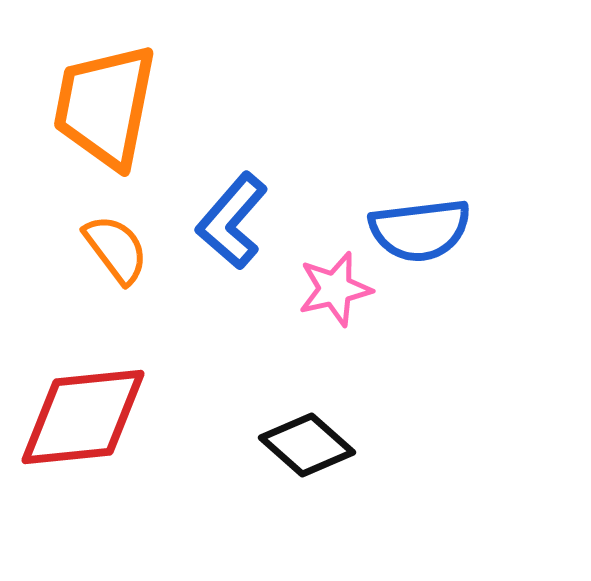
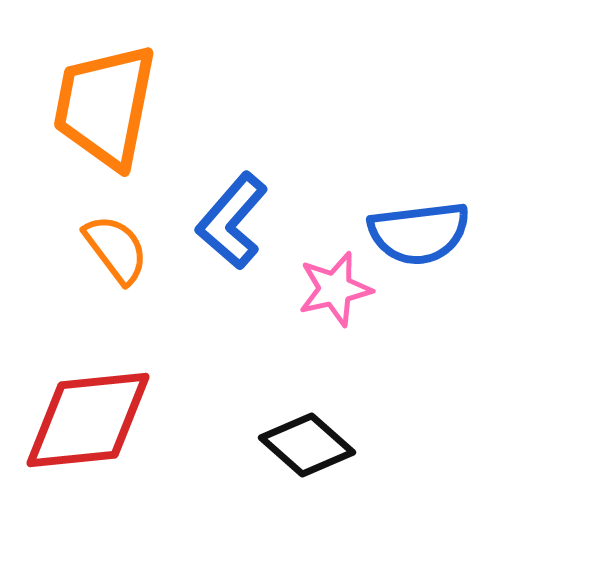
blue semicircle: moved 1 px left, 3 px down
red diamond: moved 5 px right, 3 px down
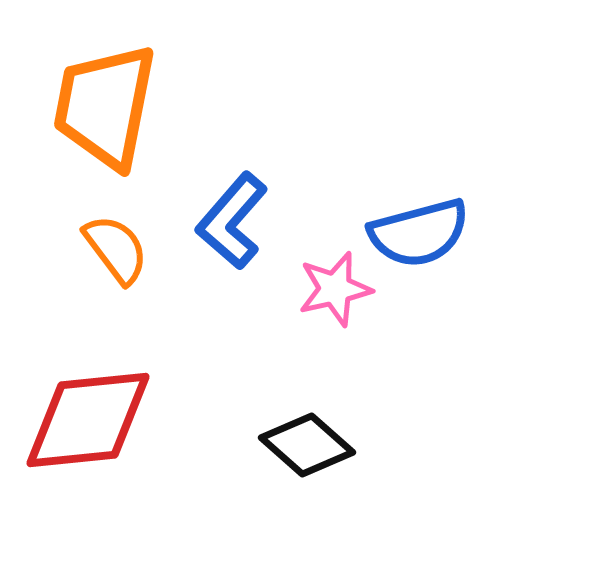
blue semicircle: rotated 8 degrees counterclockwise
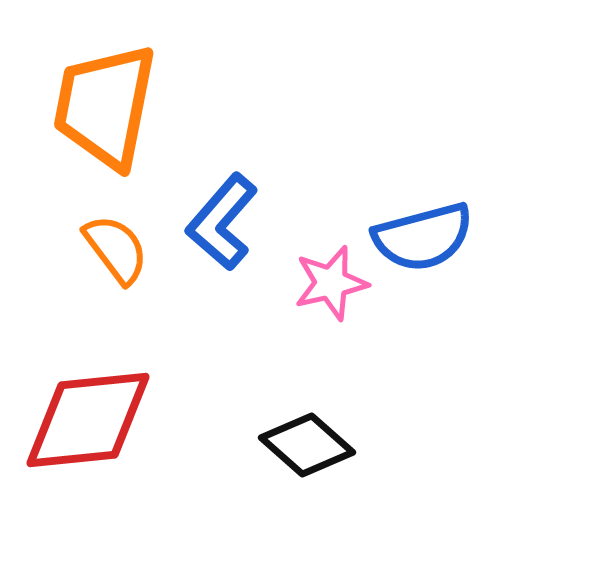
blue L-shape: moved 10 px left, 1 px down
blue semicircle: moved 4 px right, 4 px down
pink star: moved 4 px left, 6 px up
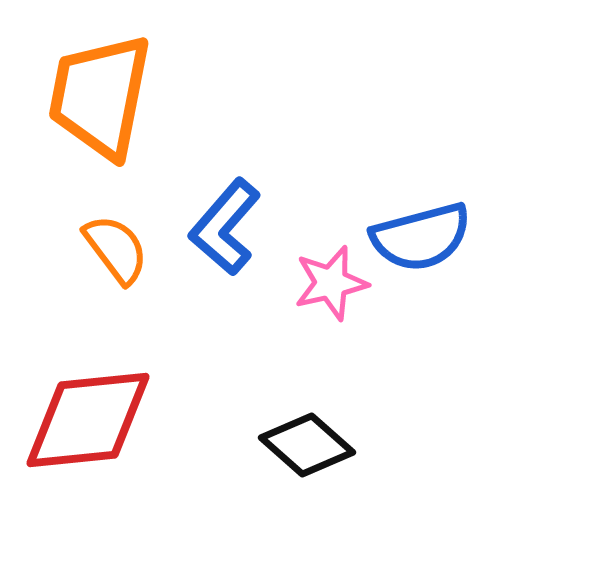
orange trapezoid: moved 5 px left, 10 px up
blue L-shape: moved 3 px right, 5 px down
blue semicircle: moved 2 px left
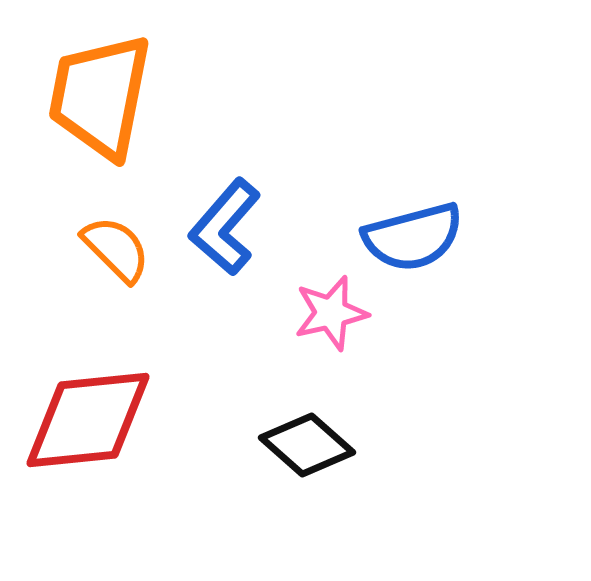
blue semicircle: moved 8 px left
orange semicircle: rotated 8 degrees counterclockwise
pink star: moved 30 px down
